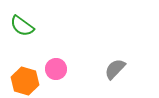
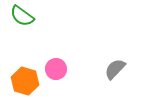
green semicircle: moved 10 px up
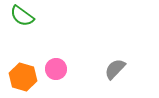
orange hexagon: moved 2 px left, 4 px up
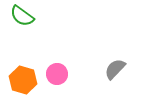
pink circle: moved 1 px right, 5 px down
orange hexagon: moved 3 px down
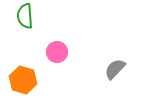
green semicircle: moved 3 px right; rotated 50 degrees clockwise
pink circle: moved 22 px up
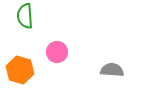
gray semicircle: moved 3 px left, 1 px down; rotated 50 degrees clockwise
orange hexagon: moved 3 px left, 10 px up
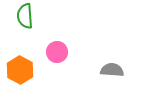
orange hexagon: rotated 12 degrees clockwise
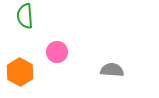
orange hexagon: moved 2 px down
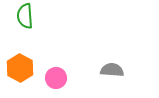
pink circle: moved 1 px left, 26 px down
orange hexagon: moved 4 px up
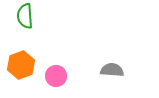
orange hexagon: moved 1 px right, 3 px up; rotated 12 degrees clockwise
pink circle: moved 2 px up
